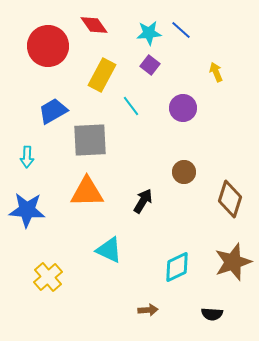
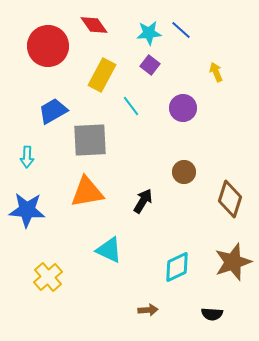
orange triangle: rotated 9 degrees counterclockwise
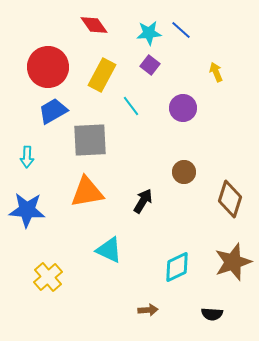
red circle: moved 21 px down
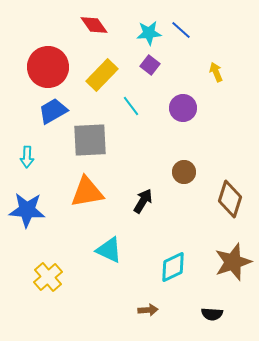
yellow rectangle: rotated 16 degrees clockwise
cyan diamond: moved 4 px left
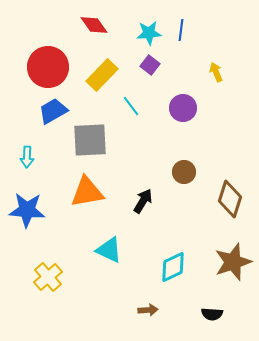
blue line: rotated 55 degrees clockwise
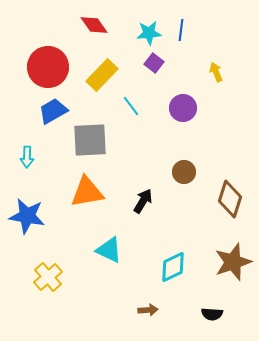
purple square: moved 4 px right, 2 px up
blue star: moved 6 px down; rotated 6 degrees clockwise
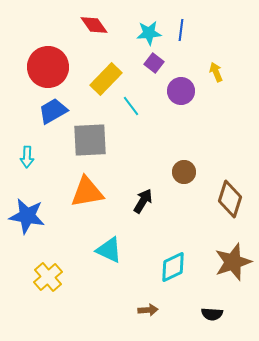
yellow rectangle: moved 4 px right, 4 px down
purple circle: moved 2 px left, 17 px up
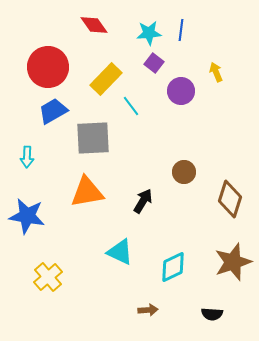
gray square: moved 3 px right, 2 px up
cyan triangle: moved 11 px right, 2 px down
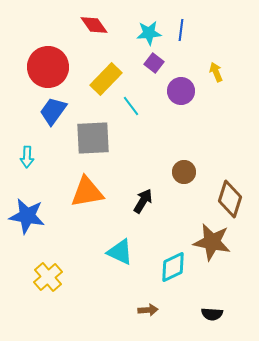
blue trapezoid: rotated 24 degrees counterclockwise
brown star: moved 21 px left, 20 px up; rotated 30 degrees clockwise
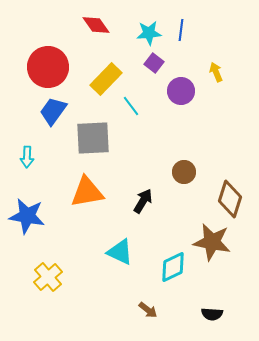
red diamond: moved 2 px right
brown arrow: rotated 42 degrees clockwise
